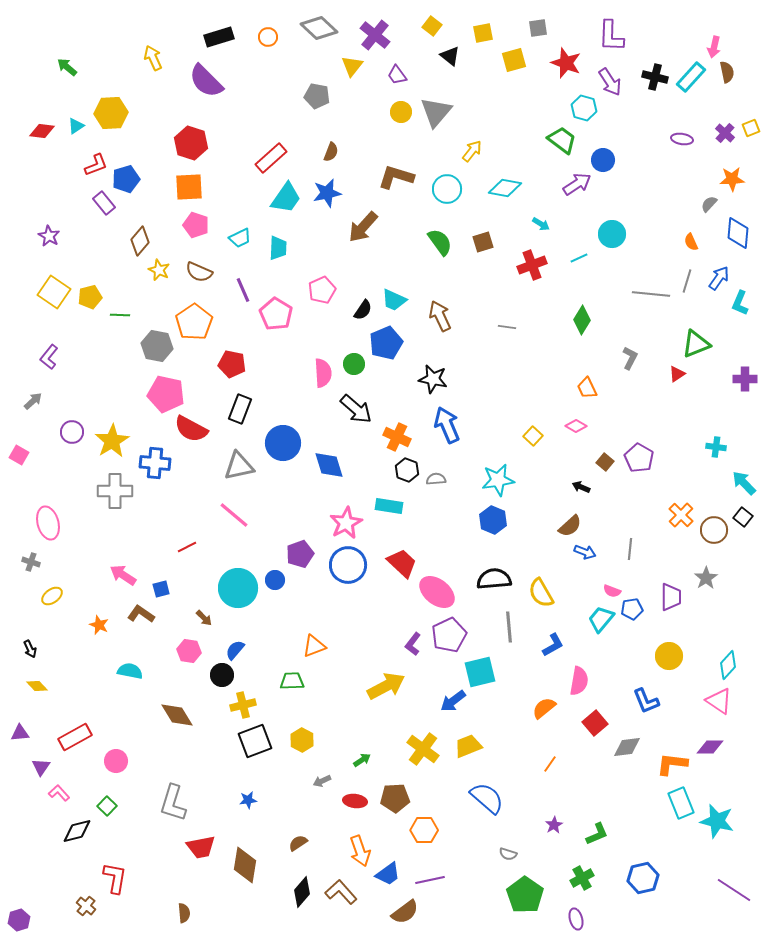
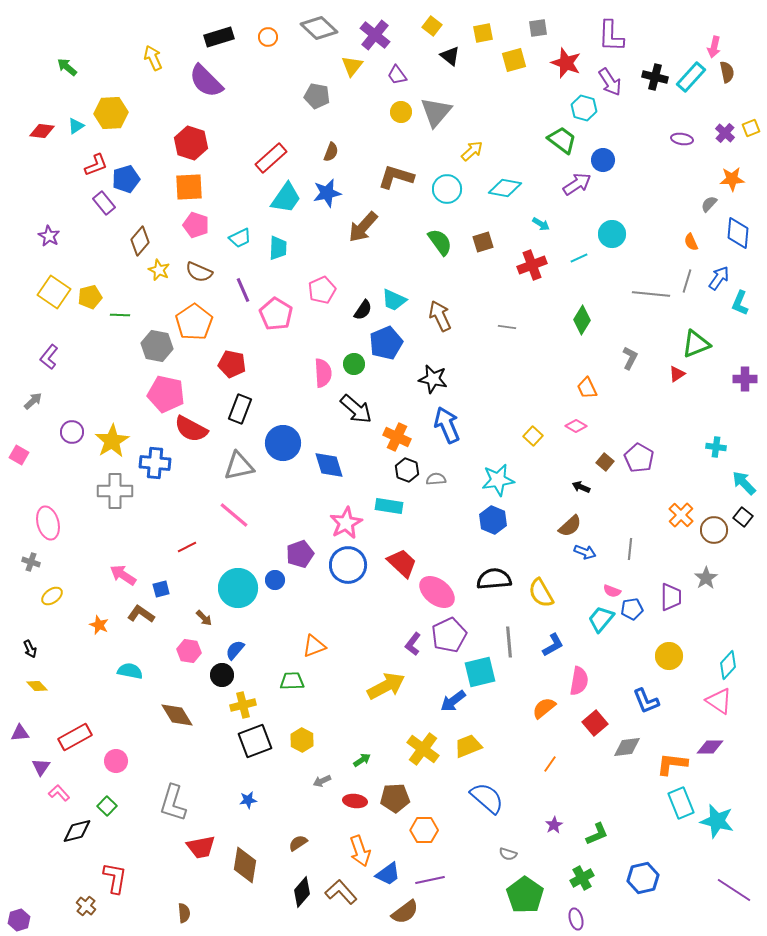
yellow arrow at (472, 151): rotated 10 degrees clockwise
gray line at (509, 627): moved 15 px down
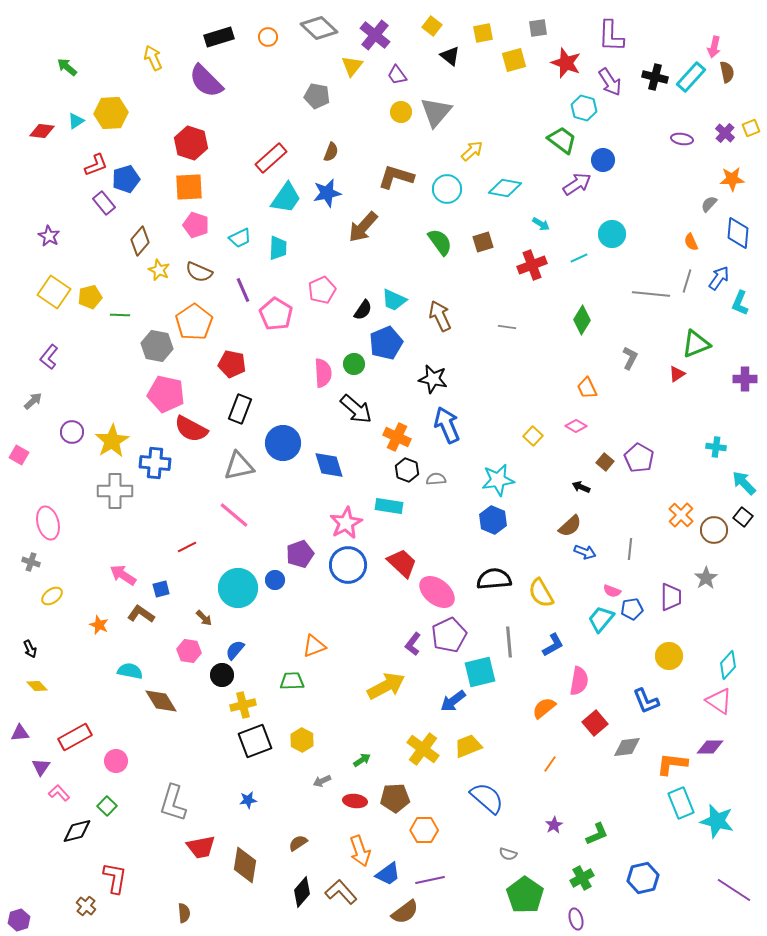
cyan triangle at (76, 126): moved 5 px up
brown diamond at (177, 715): moved 16 px left, 14 px up
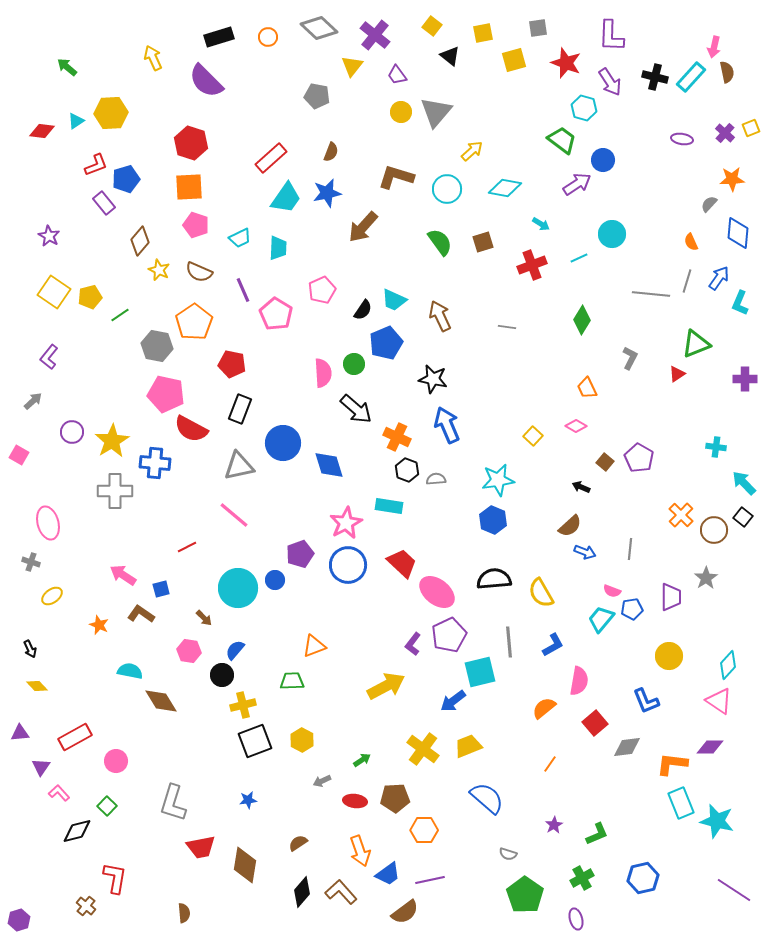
green line at (120, 315): rotated 36 degrees counterclockwise
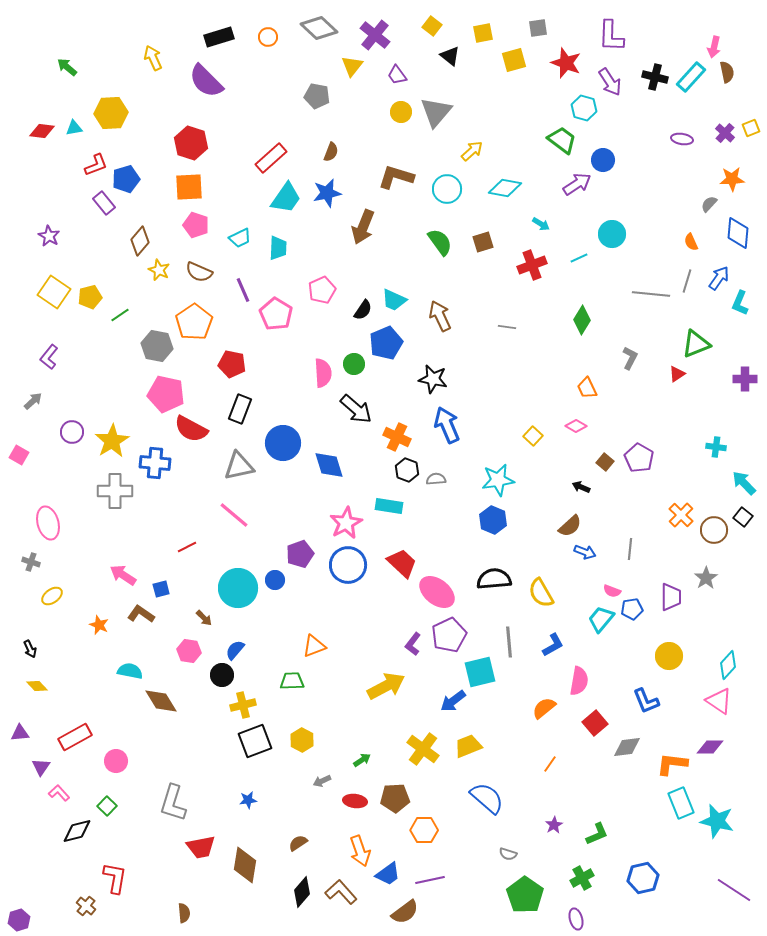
cyan triangle at (76, 121): moved 2 px left, 7 px down; rotated 24 degrees clockwise
brown arrow at (363, 227): rotated 20 degrees counterclockwise
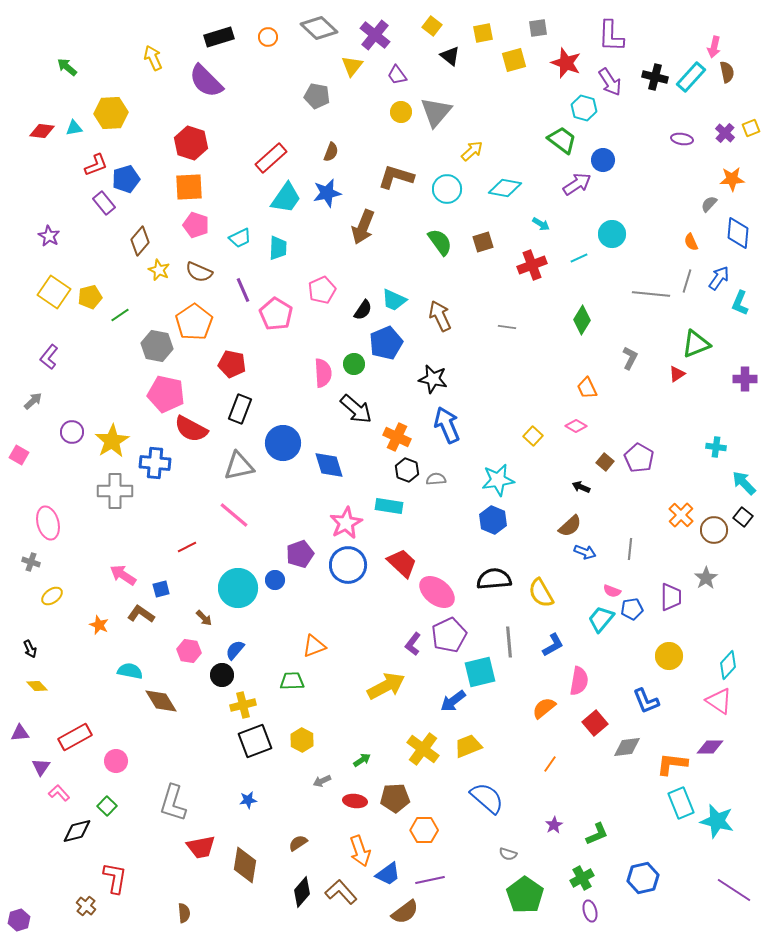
purple ellipse at (576, 919): moved 14 px right, 8 px up
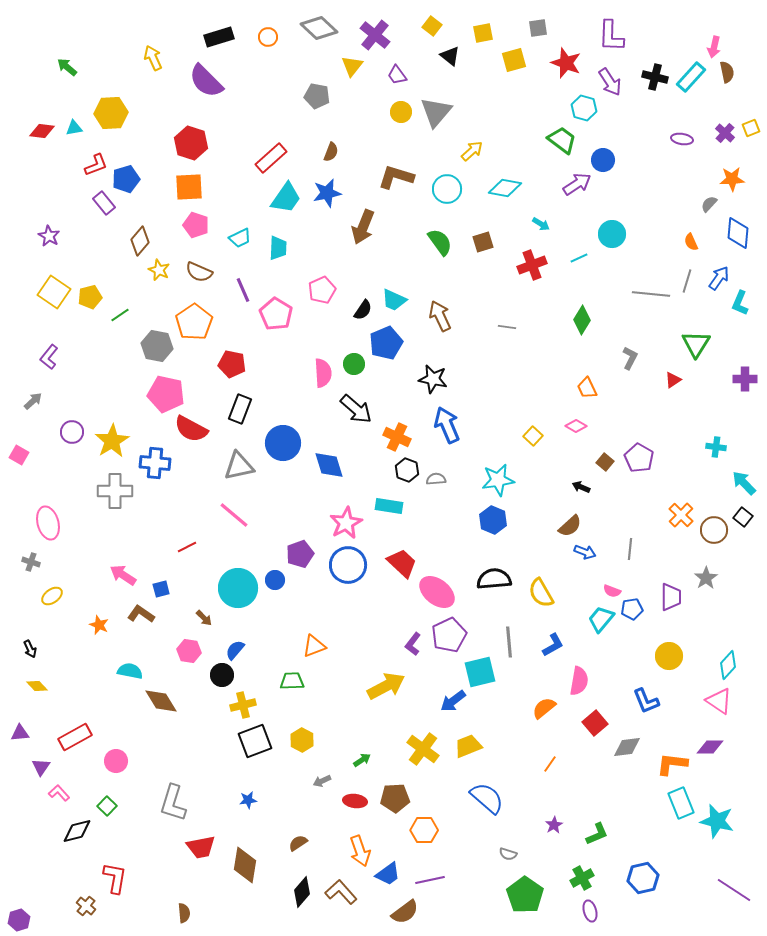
green triangle at (696, 344): rotated 36 degrees counterclockwise
red triangle at (677, 374): moved 4 px left, 6 px down
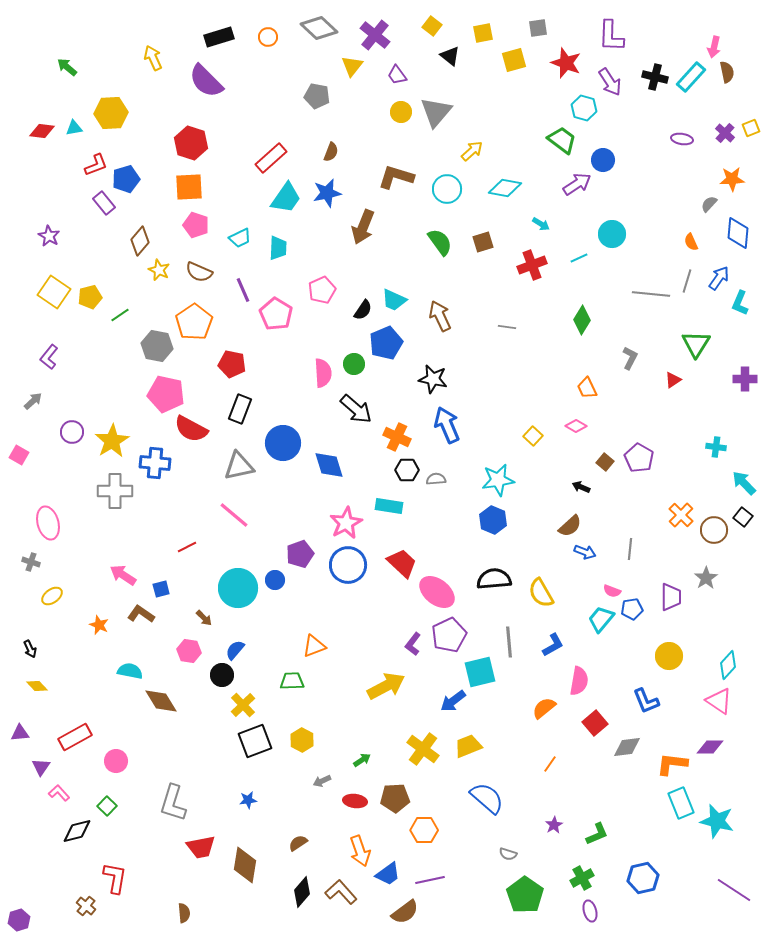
black hexagon at (407, 470): rotated 20 degrees counterclockwise
yellow cross at (243, 705): rotated 30 degrees counterclockwise
